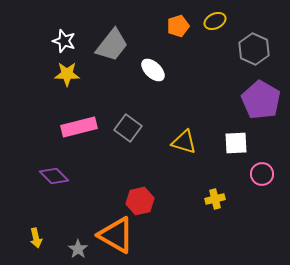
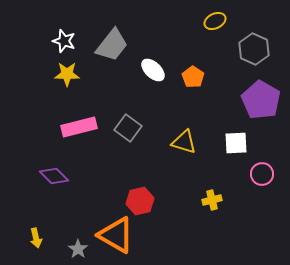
orange pentagon: moved 15 px right, 51 px down; rotated 20 degrees counterclockwise
yellow cross: moved 3 px left, 1 px down
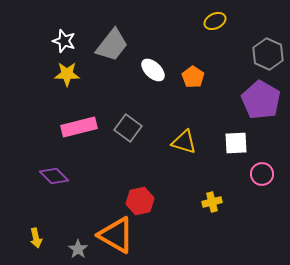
gray hexagon: moved 14 px right, 5 px down
yellow cross: moved 2 px down
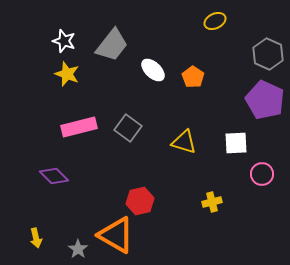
yellow star: rotated 20 degrees clockwise
purple pentagon: moved 4 px right; rotated 6 degrees counterclockwise
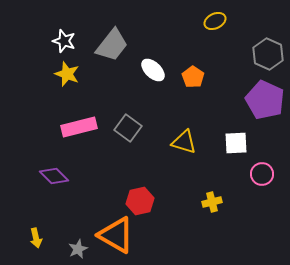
gray star: rotated 12 degrees clockwise
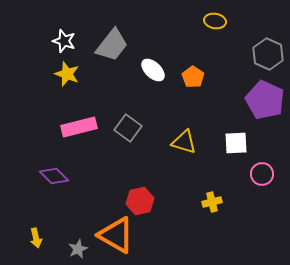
yellow ellipse: rotated 35 degrees clockwise
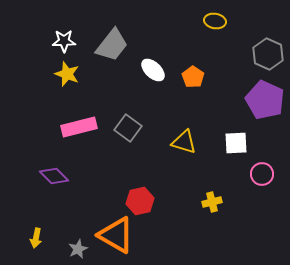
white star: rotated 20 degrees counterclockwise
yellow arrow: rotated 24 degrees clockwise
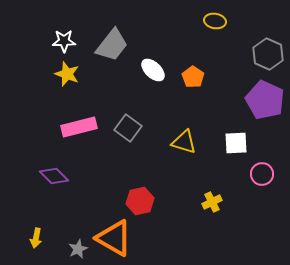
yellow cross: rotated 12 degrees counterclockwise
orange triangle: moved 2 px left, 3 px down
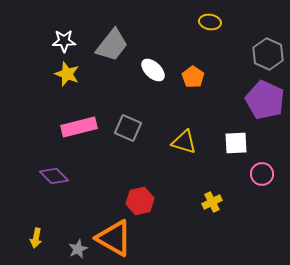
yellow ellipse: moved 5 px left, 1 px down
gray square: rotated 12 degrees counterclockwise
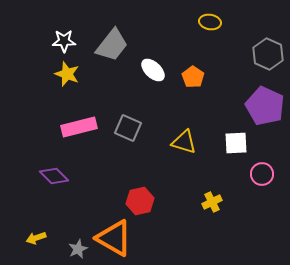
purple pentagon: moved 6 px down
yellow arrow: rotated 60 degrees clockwise
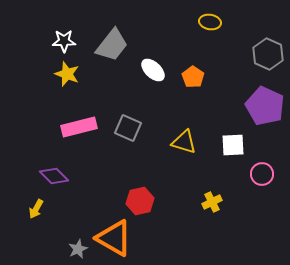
white square: moved 3 px left, 2 px down
yellow arrow: moved 29 px up; rotated 42 degrees counterclockwise
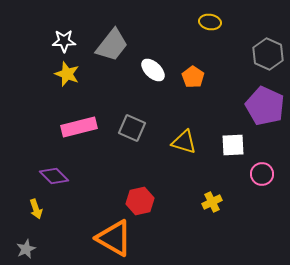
gray square: moved 4 px right
yellow arrow: rotated 48 degrees counterclockwise
gray star: moved 52 px left
